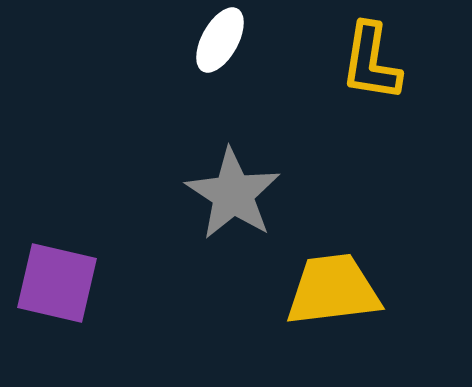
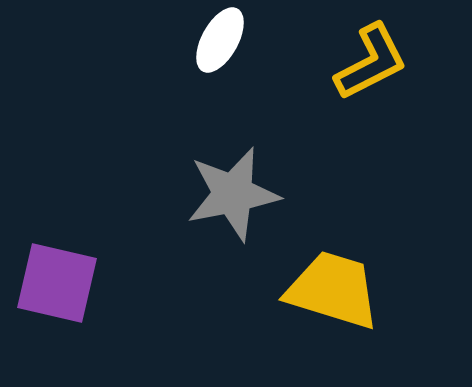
yellow L-shape: rotated 126 degrees counterclockwise
gray star: rotated 28 degrees clockwise
yellow trapezoid: rotated 24 degrees clockwise
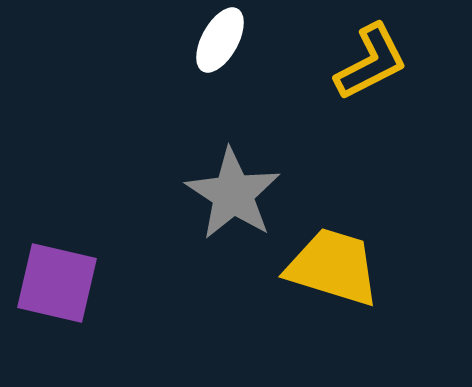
gray star: rotated 28 degrees counterclockwise
yellow trapezoid: moved 23 px up
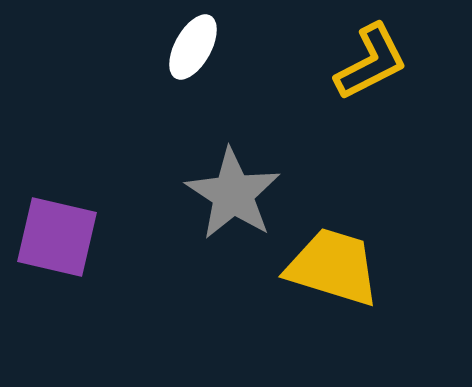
white ellipse: moved 27 px left, 7 px down
purple square: moved 46 px up
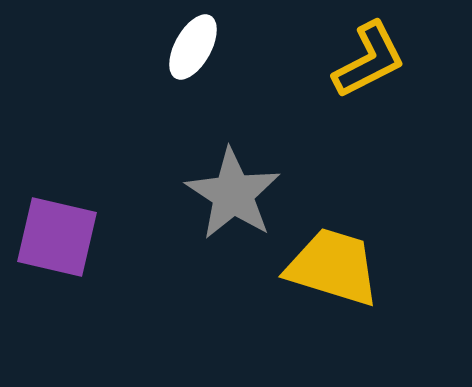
yellow L-shape: moved 2 px left, 2 px up
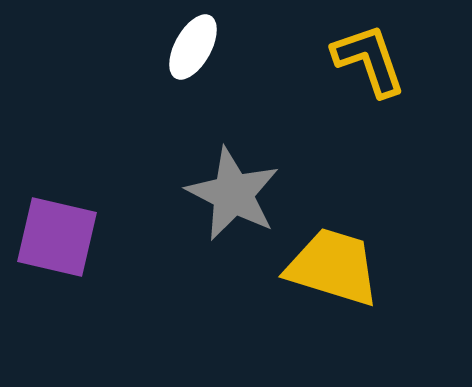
yellow L-shape: rotated 82 degrees counterclockwise
gray star: rotated 6 degrees counterclockwise
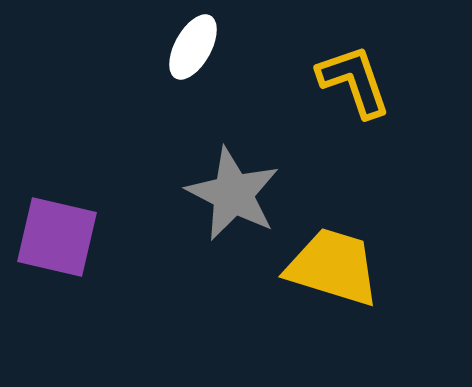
yellow L-shape: moved 15 px left, 21 px down
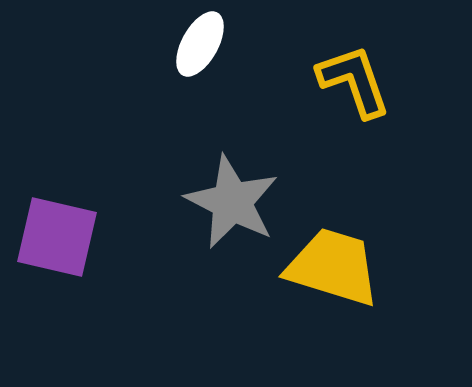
white ellipse: moved 7 px right, 3 px up
gray star: moved 1 px left, 8 px down
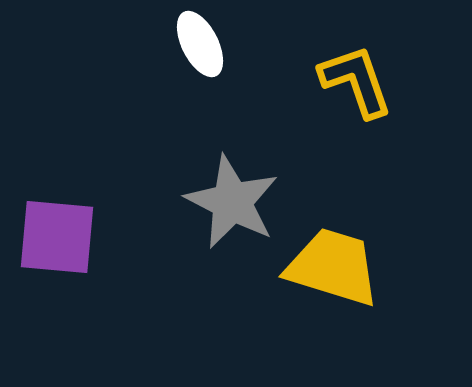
white ellipse: rotated 56 degrees counterclockwise
yellow L-shape: moved 2 px right
purple square: rotated 8 degrees counterclockwise
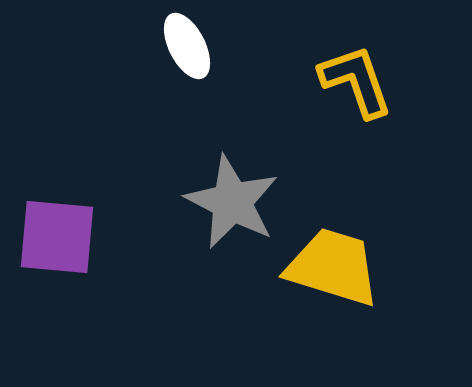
white ellipse: moved 13 px left, 2 px down
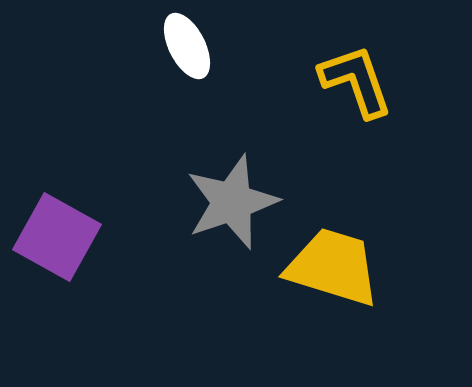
gray star: rotated 26 degrees clockwise
purple square: rotated 24 degrees clockwise
